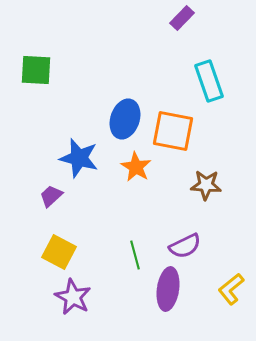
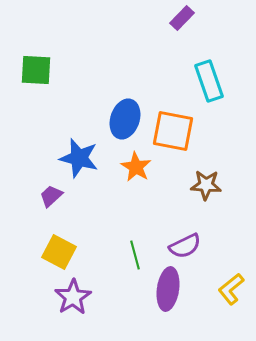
purple star: rotated 12 degrees clockwise
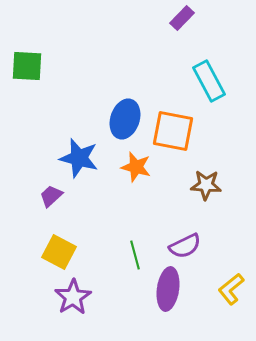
green square: moved 9 px left, 4 px up
cyan rectangle: rotated 9 degrees counterclockwise
orange star: rotated 16 degrees counterclockwise
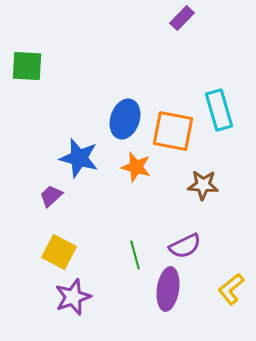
cyan rectangle: moved 10 px right, 29 px down; rotated 12 degrees clockwise
brown star: moved 3 px left
purple star: rotated 12 degrees clockwise
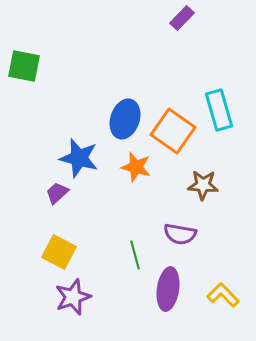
green square: moved 3 px left; rotated 8 degrees clockwise
orange square: rotated 24 degrees clockwise
purple trapezoid: moved 6 px right, 3 px up
purple semicircle: moved 5 px left, 12 px up; rotated 36 degrees clockwise
yellow L-shape: moved 8 px left, 6 px down; rotated 84 degrees clockwise
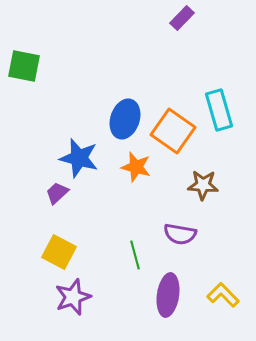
purple ellipse: moved 6 px down
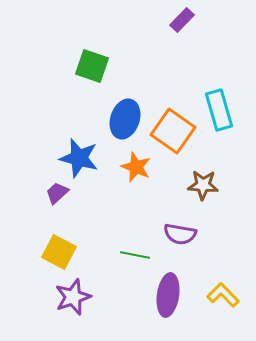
purple rectangle: moved 2 px down
green square: moved 68 px right; rotated 8 degrees clockwise
orange star: rotated 8 degrees clockwise
green line: rotated 64 degrees counterclockwise
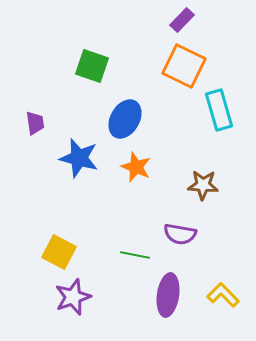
blue ellipse: rotated 12 degrees clockwise
orange square: moved 11 px right, 65 px up; rotated 9 degrees counterclockwise
purple trapezoid: moved 22 px left, 70 px up; rotated 125 degrees clockwise
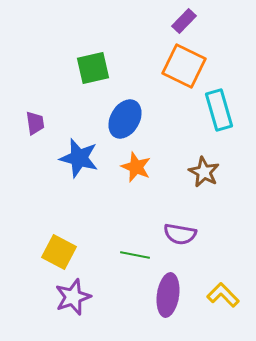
purple rectangle: moved 2 px right, 1 px down
green square: moved 1 px right, 2 px down; rotated 32 degrees counterclockwise
brown star: moved 1 px right, 13 px up; rotated 24 degrees clockwise
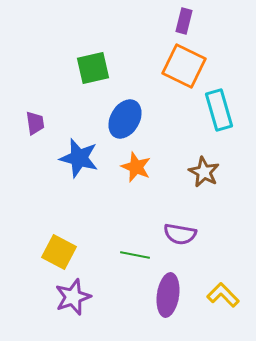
purple rectangle: rotated 30 degrees counterclockwise
